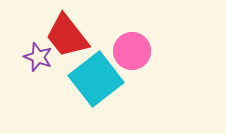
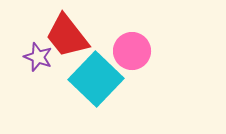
cyan square: rotated 8 degrees counterclockwise
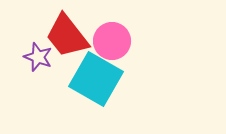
pink circle: moved 20 px left, 10 px up
cyan square: rotated 14 degrees counterclockwise
